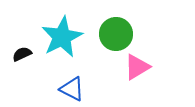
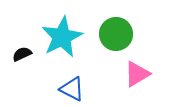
pink triangle: moved 7 px down
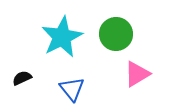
black semicircle: moved 24 px down
blue triangle: rotated 24 degrees clockwise
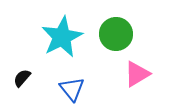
black semicircle: rotated 24 degrees counterclockwise
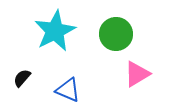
cyan star: moved 7 px left, 6 px up
blue triangle: moved 4 px left, 1 px down; rotated 28 degrees counterclockwise
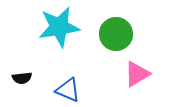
cyan star: moved 4 px right, 4 px up; rotated 18 degrees clockwise
black semicircle: rotated 138 degrees counterclockwise
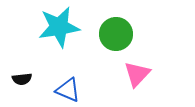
pink triangle: rotated 16 degrees counterclockwise
black semicircle: moved 1 px down
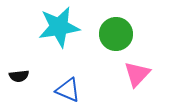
black semicircle: moved 3 px left, 3 px up
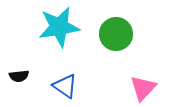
pink triangle: moved 6 px right, 14 px down
blue triangle: moved 3 px left, 4 px up; rotated 12 degrees clockwise
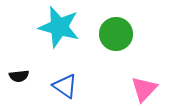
cyan star: rotated 24 degrees clockwise
pink triangle: moved 1 px right, 1 px down
